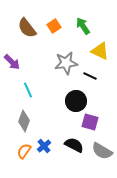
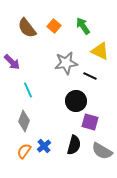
orange square: rotated 16 degrees counterclockwise
black semicircle: rotated 78 degrees clockwise
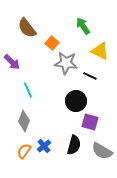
orange square: moved 2 px left, 17 px down
gray star: rotated 15 degrees clockwise
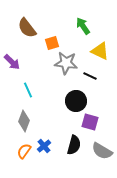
orange square: rotated 32 degrees clockwise
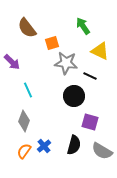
black circle: moved 2 px left, 5 px up
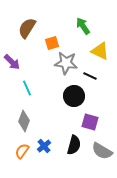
brown semicircle: rotated 70 degrees clockwise
cyan line: moved 1 px left, 2 px up
orange semicircle: moved 2 px left
